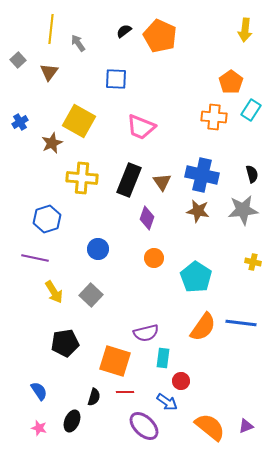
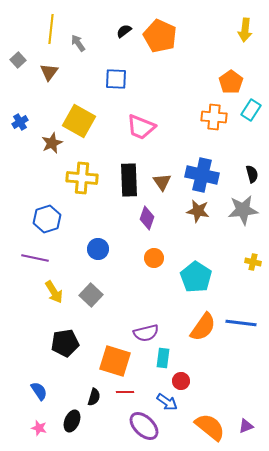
black rectangle at (129, 180): rotated 24 degrees counterclockwise
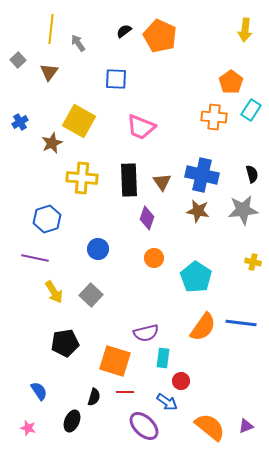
pink star at (39, 428): moved 11 px left
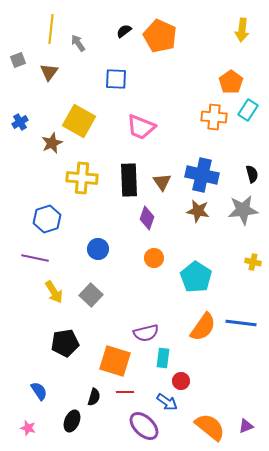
yellow arrow at (245, 30): moved 3 px left
gray square at (18, 60): rotated 21 degrees clockwise
cyan rectangle at (251, 110): moved 3 px left
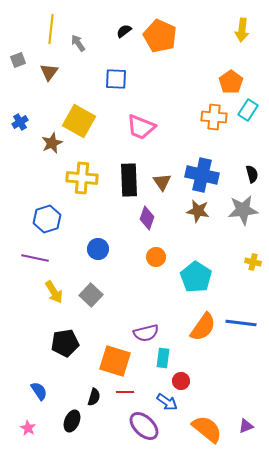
orange circle at (154, 258): moved 2 px right, 1 px up
orange semicircle at (210, 427): moved 3 px left, 2 px down
pink star at (28, 428): rotated 14 degrees clockwise
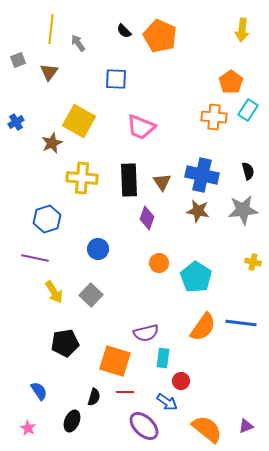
black semicircle at (124, 31): rotated 98 degrees counterclockwise
blue cross at (20, 122): moved 4 px left
black semicircle at (252, 174): moved 4 px left, 3 px up
orange circle at (156, 257): moved 3 px right, 6 px down
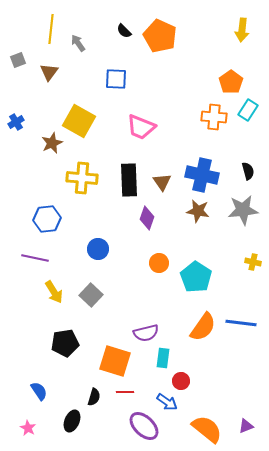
blue hexagon at (47, 219): rotated 12 degrees clockwise
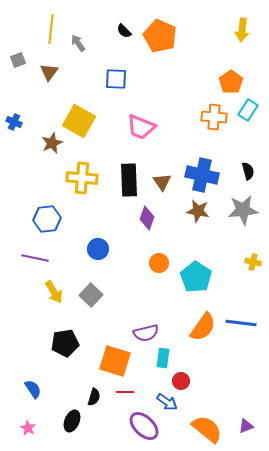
blue cross at (16, 122): moved 2 px left; rotated 35 degrees counterclockwise
blue semicircle at (39, 391): moved 6 px left, 2 px up
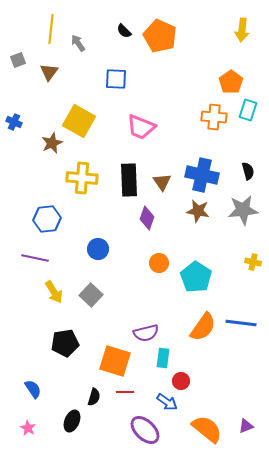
cyan rectangle at (248, 110): rotated 15 degrees counterclockwise
purple ellipse at (144, 426): moved 1 px right, 4 px down
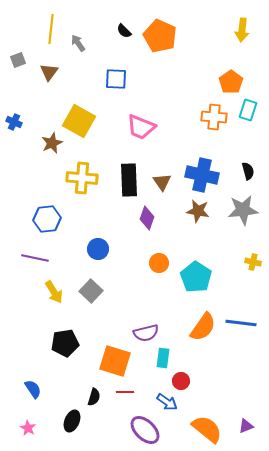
gray square at (91, 295): moved 4 px up
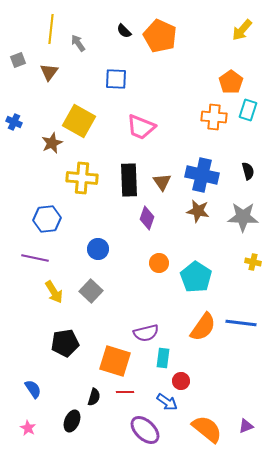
yellow arrow at (242, 30): rotated 35 degrees clockwise
gray star at (243, 210): moved 7 px down; rotated 8 degrees clockwise
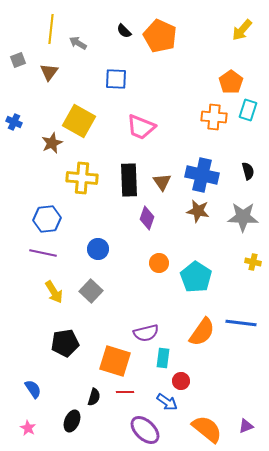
gray arrow at (78, 43): rotated 24 degrees counterclockwise
purple line at (35, 258): moved 8 px right, 5 px up
orange semicircle at (203, 327): moved 1 px left, 5 px down
